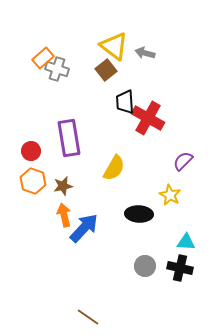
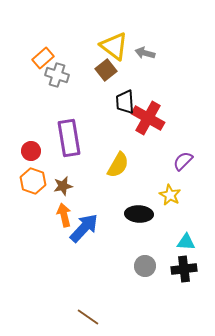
gray cross: moved 6 px down
yellow semicircle: moved 4 px right, 3 px up
black cross: moved 4 px right, 1 px down; rotated 20 degrees counterclockwise
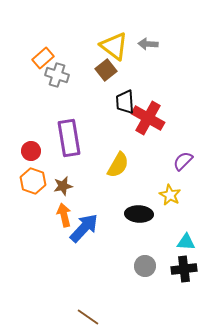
gray arrow: moved 3 px right, 9 px up; rotated 12 degrees counterclockwise
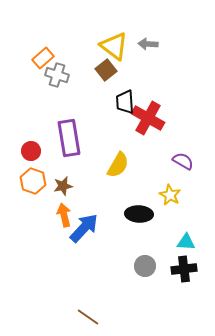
purple semicircle: rotated 75 degrees clockwise
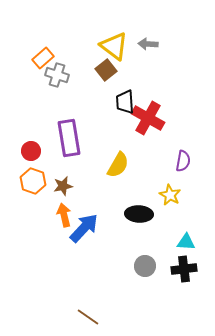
purple semicircle: rotated 70 degrees clockwise
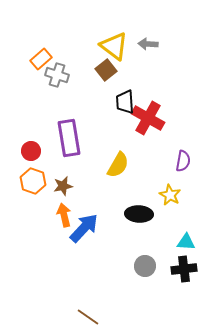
orange rectangle: moved 2 px left, 1 px down
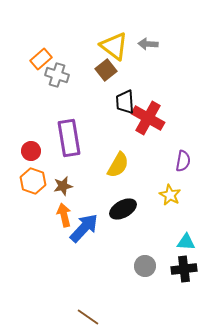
black ellipse: moved 16 px left, 5 px up; rotated 32 degrees counterclockwise
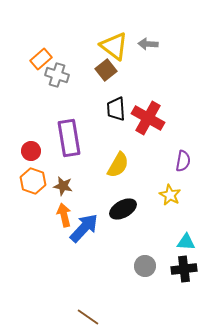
black trapezoid: moved 9 px left, 7 px down
brown star: rotated 24 degrees clockwise
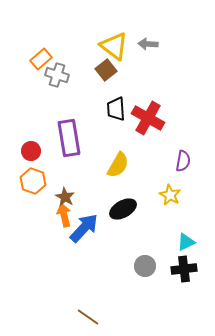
brown star: moved 2 px right, 11 px down; rotated 18 degrees clockwise
cyan triangle: rotated 30 degrees counterclockwise
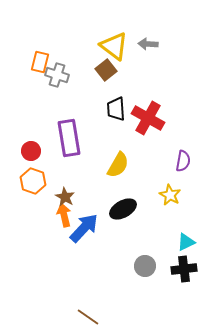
orange rectangle: moved 1 px left, 3 px down; rotated 35 degrees counterclockwise
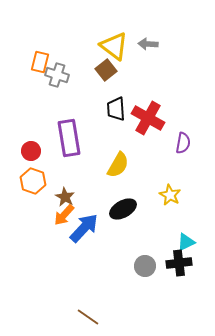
purple semicircle: moved 18 px up
orange arrow: rotated 125 degrees counterclockwise
black cross: moved 5 px left, 6 px up
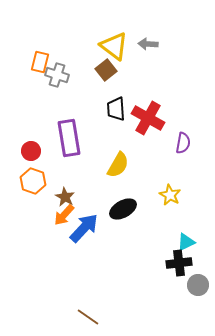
gray circle: moved 53 px right, 19 px down
